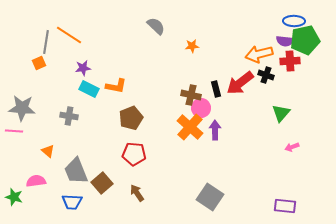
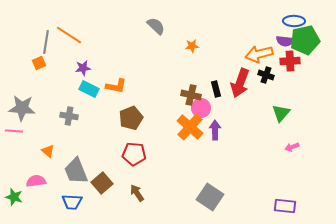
red arrow: rotated 32 degrees counterclockwise
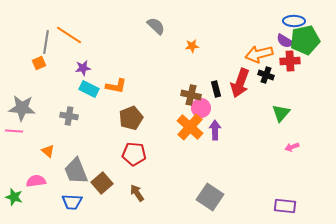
purple semicircle: rotated 24 degrees clockwise
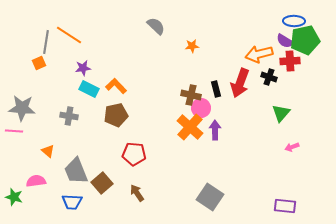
black cross: moved 3 px right, 2 px down
orange L-shape: rotated 145 degrees counterclockwise
brown pentagon: moved 15 px left, 3 px up; rotated 10 degrees clockwise
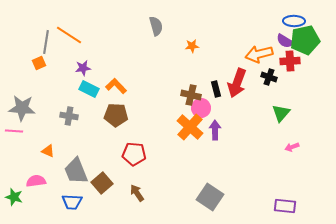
gray semicircle: rotated 30 degrees clockwise
red arrow: moved 3 px left
brown pentagon: rotated 15 degrees clockwise
orange triangle: rotated 16 degrees counterclockwise
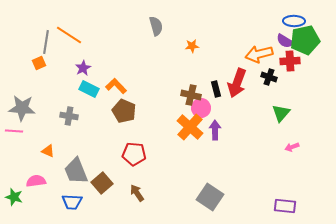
purple star: rotated 21 degrees counterclockwise
brown pentagon: moved 8 px right, 4 px up; rotated 20 degrees clockwise
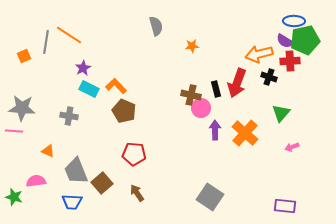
orange square: moved 15 px left, 7 px up
orange cross: moved 55 px right, 6 px down
